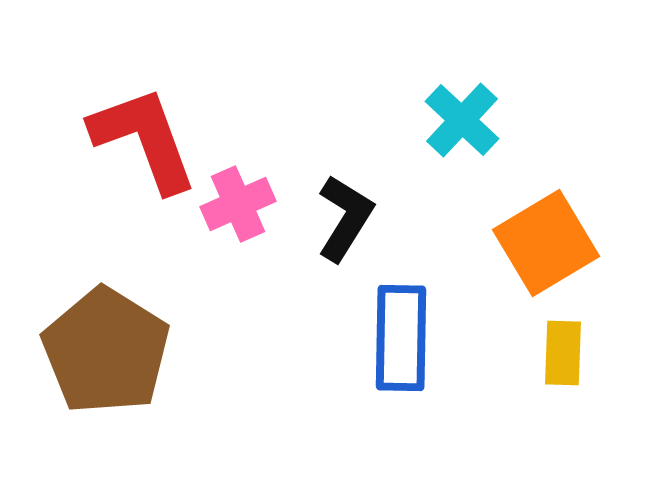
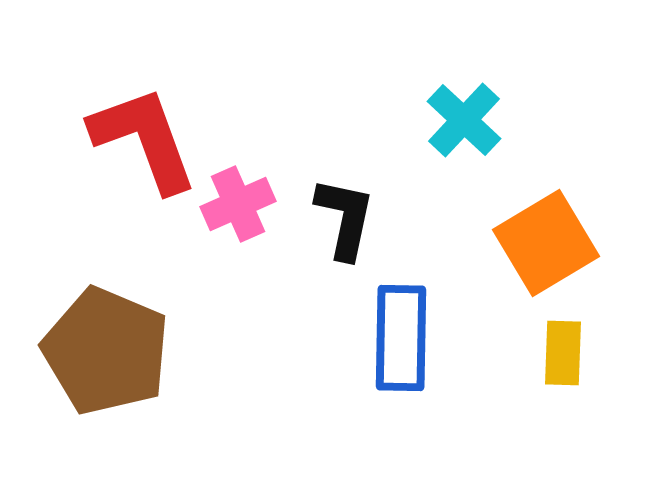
cyan cross: moved 2 px right
black L-shape: rotated 20 degrees counterclockwise
brown pentagon: rotated 9 degrees counterclockwise
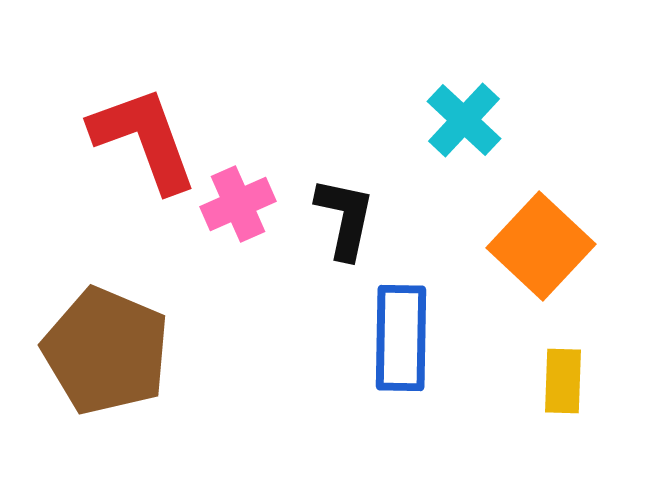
orange square: moved 5 px left, 3 px down; rotated 16 degrees counterclockwise
yellow rectangle: moved 28 px down
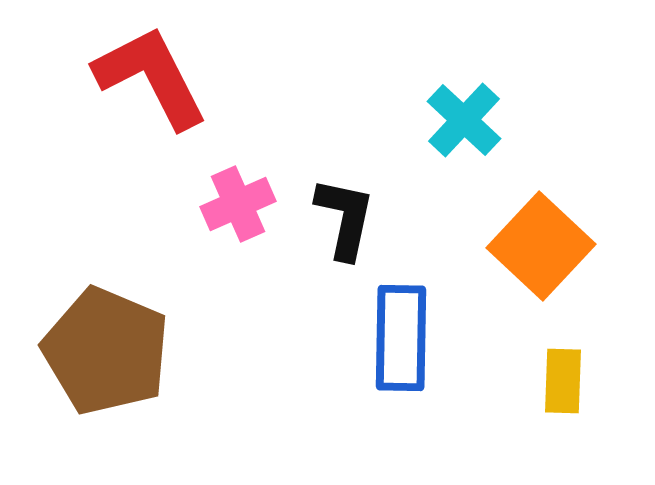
red L-shape: moved 7 px right, 62 px up; rotated 7 degrees counterclockwise
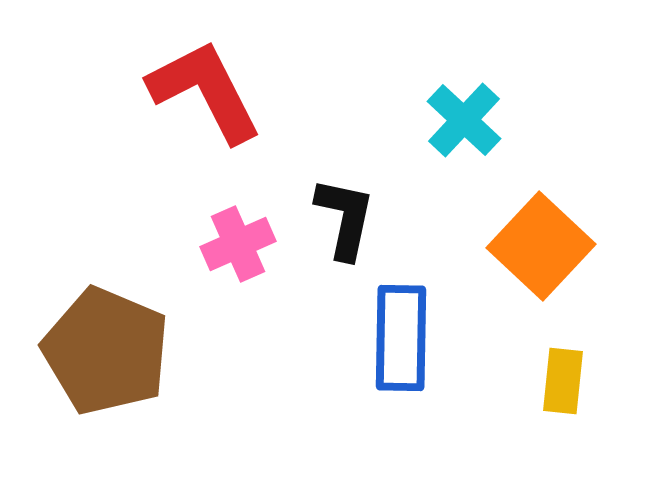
red L-shape: moved 54 px right, 14 px down
pink cross: moved 40 px down
yellow rectangle: rotated 4 degrees clockwise
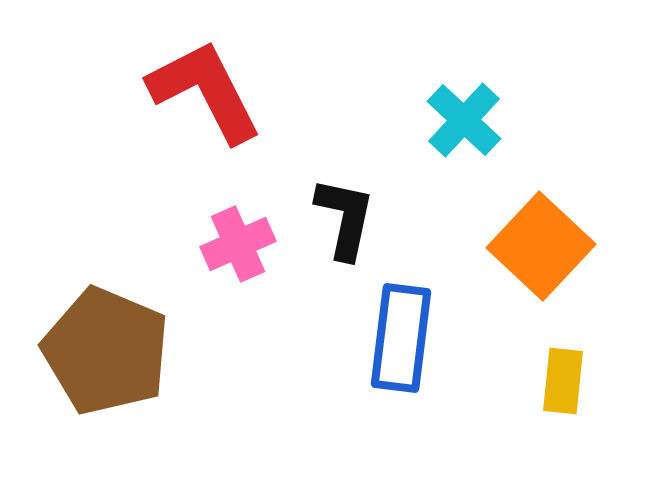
blue rectangle: rotated 6 degrees clockwise
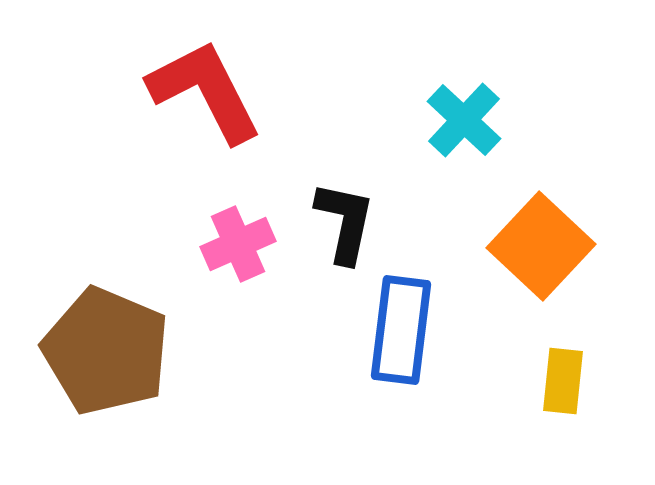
black L-shape: moved 4 px down
blue rectangle: moved 8 px up
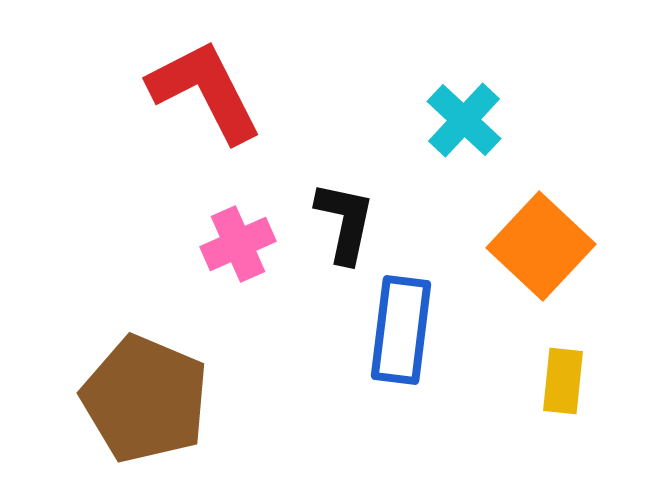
brown pentagon: moved 39 px right, 48 px down
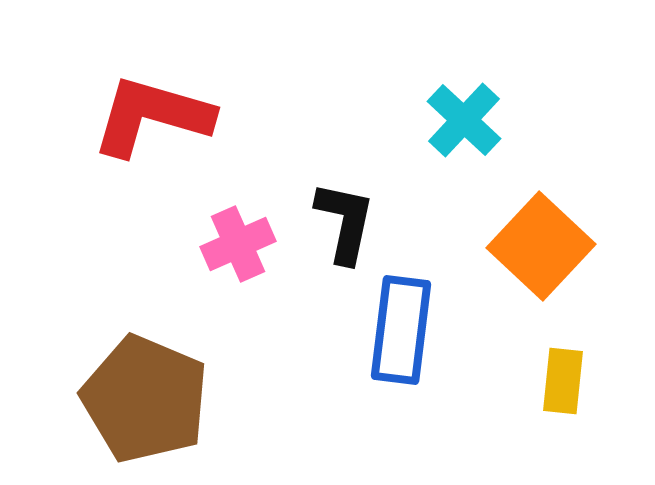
red L-shape: moved 53 px left, 25 px down; rotated 47 degrees counterclockwise
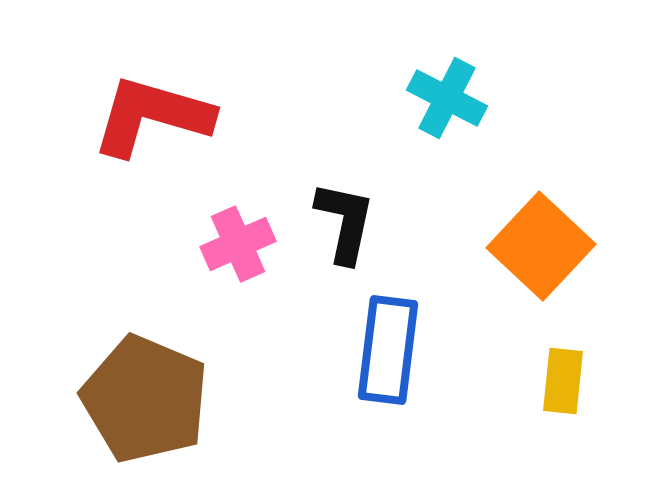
cyan cross: moved 17 px left, 22 px up; rotated 16 degrees counterclockwise
blue rectangle: moved 13 px left, 20 px down
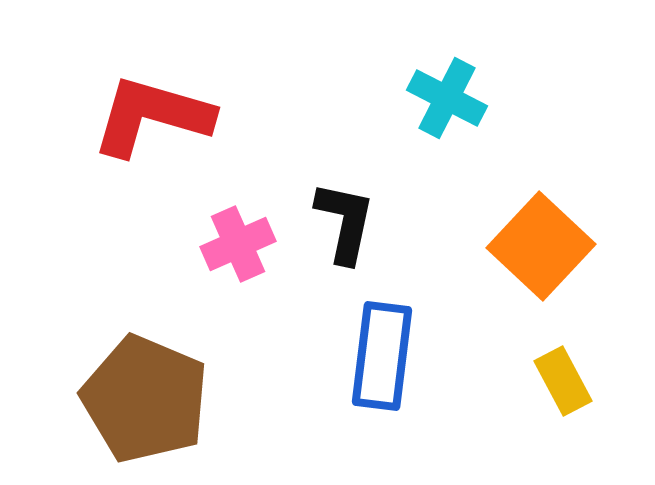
blue rectangle: moved 6 px left, 6 px down
yellow rectangle: rotated 34 degrees counterclockwise
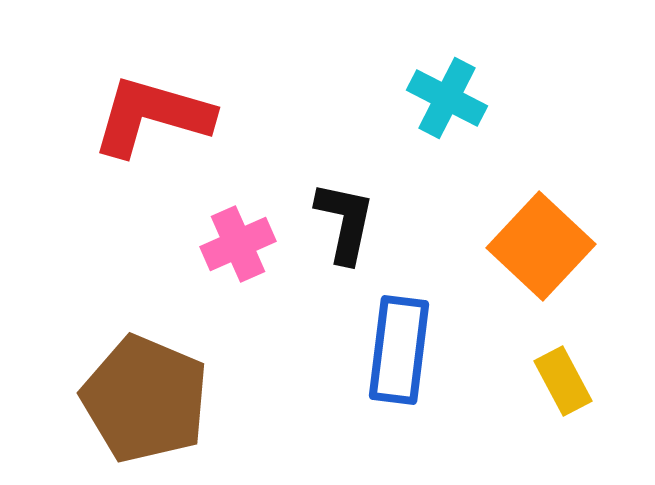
blue rectangle: moved 17 px right, 6 px up
